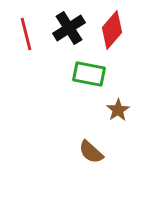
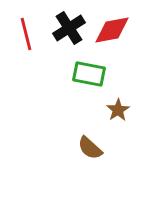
red diamond: rotated 39 degrees clockwise
brown semicircle: moved 1 px left, 4 px up
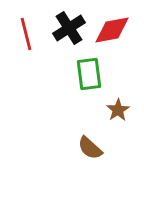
green rectangle: rotated 72 degrees clockwise
